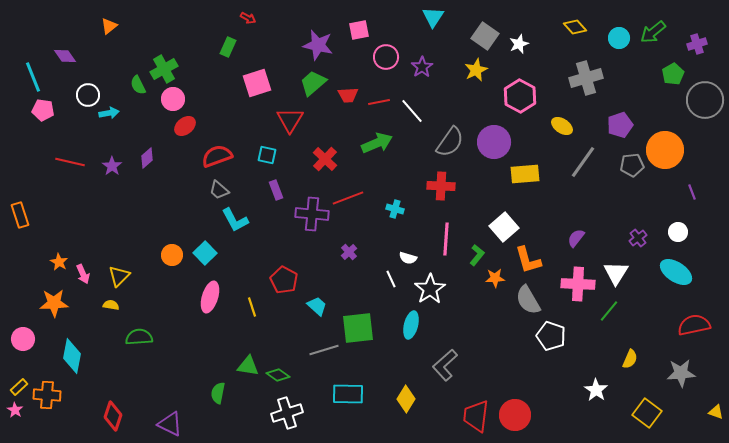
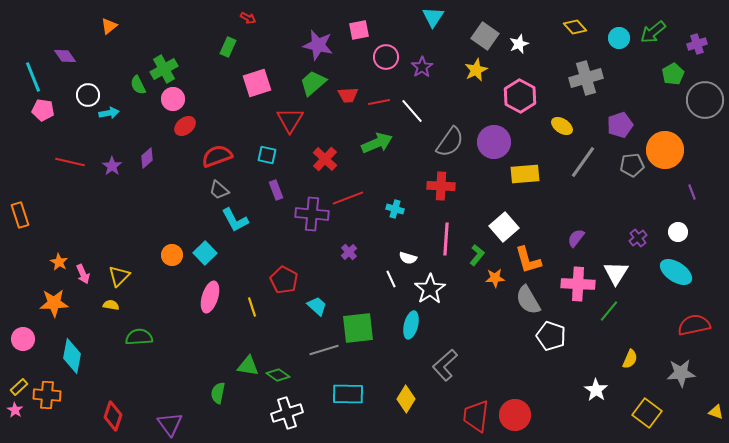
purple triangle at (170, 424): rotated 28 degrees clockwise
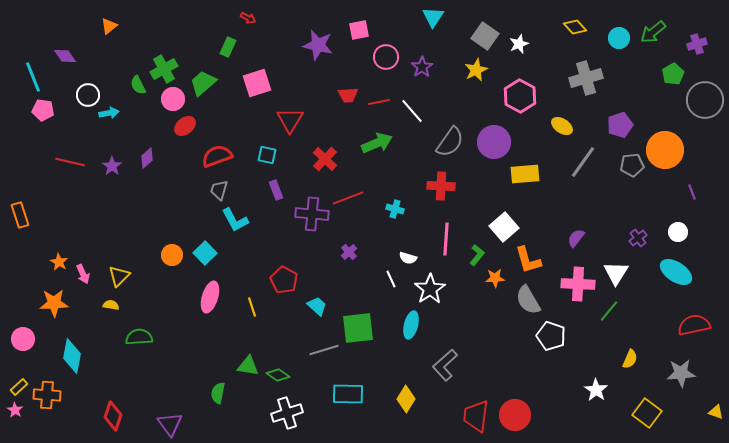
green trapezoid at (313, 83): moved 110 px left
gray trapezoid at (219, 190): rotated 65 degrees clockwise
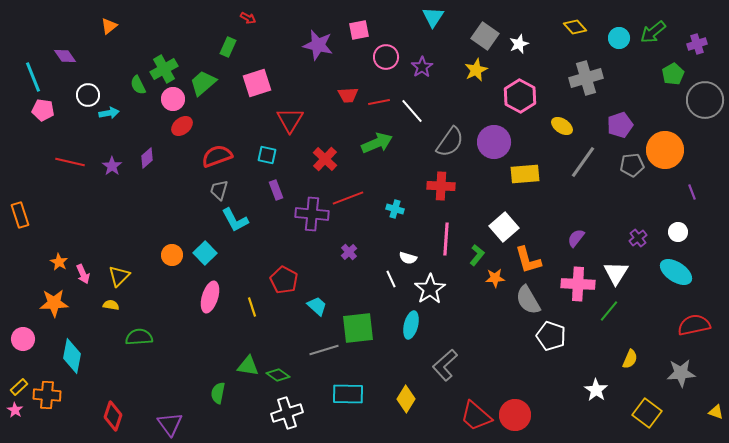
red ellipse at (185, 126): moved 3 px left
red trapezoid at (476, 416): rotated 56 degrees counterclockwise
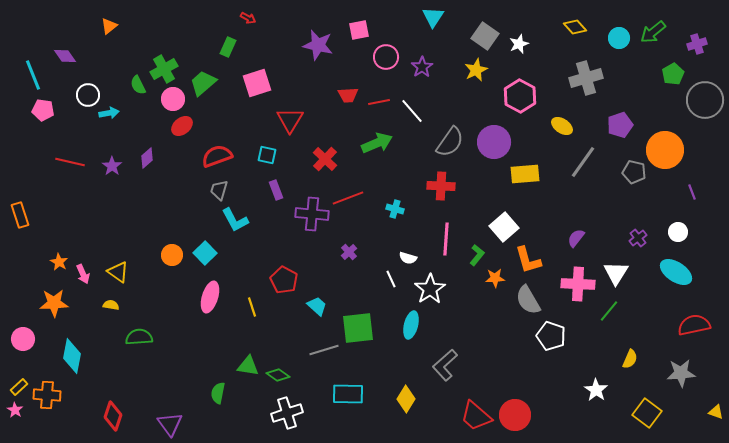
cyan line at (33, 77): moved 2 px up
gray pentagon at (632, 165): moved 2 px right, 7 px down; rotated 20 degrees clockwise
yellow triangle at (119, 276): moved 1 px left, 4 px up; rotated 40 degrees counterclockwise
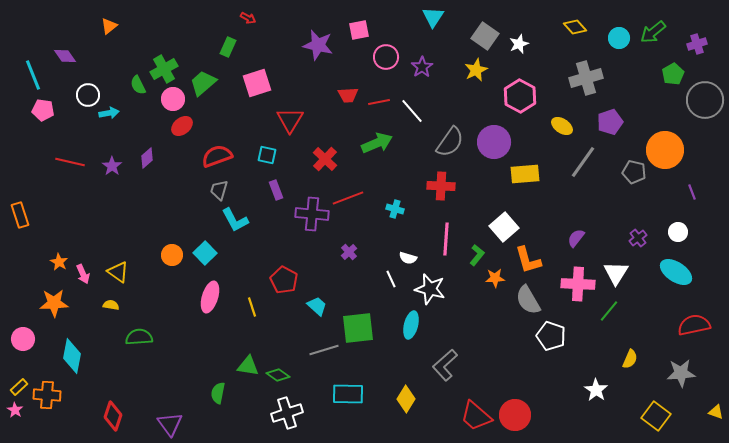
purple pentagon at (620, 125): moved 10 px left, 3 px up
white star at (430, 289): rotated 24 degrees counterclockwise
yellow square at (647, 413): moved 9 px right, 3 px down
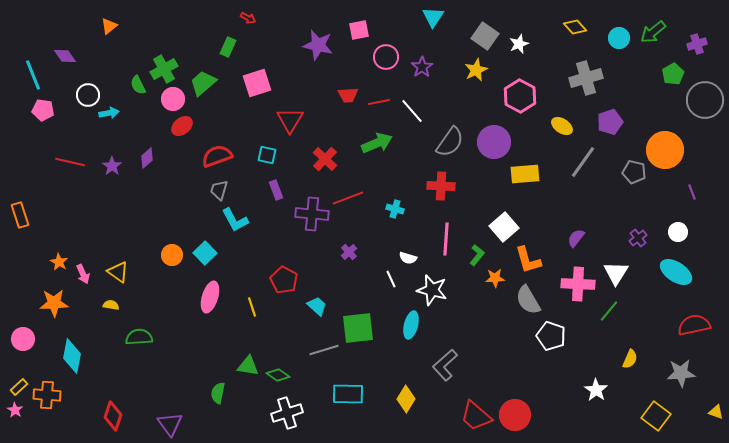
white star at (430, 289): moved 2 px right, 1 px down
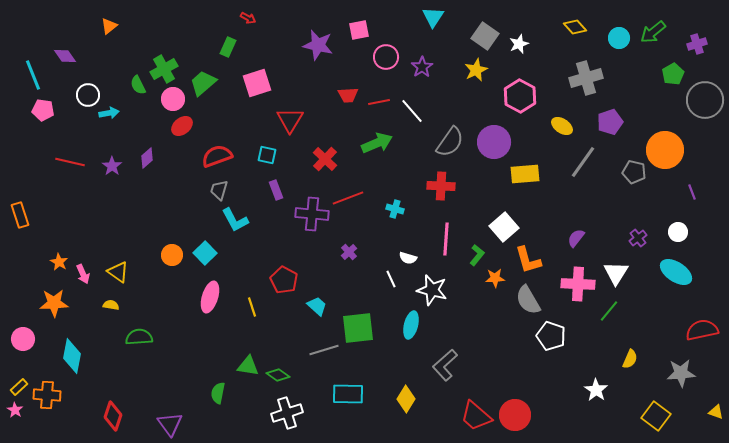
red semicircle at (694, 325): moved 8 px right, 5 px down
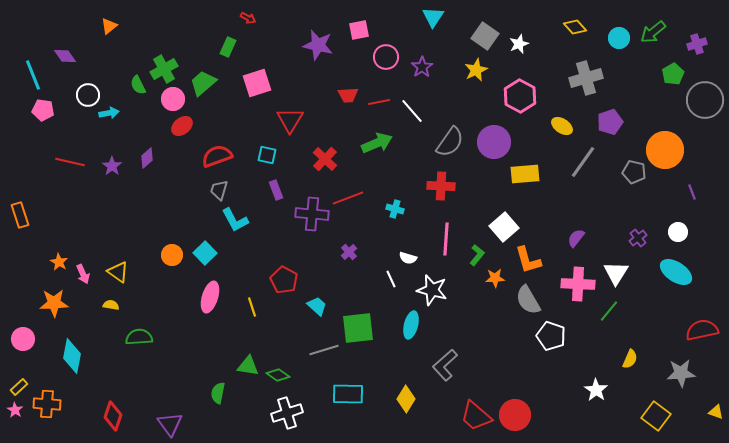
orange cross at (47, 395): moved 9 px down
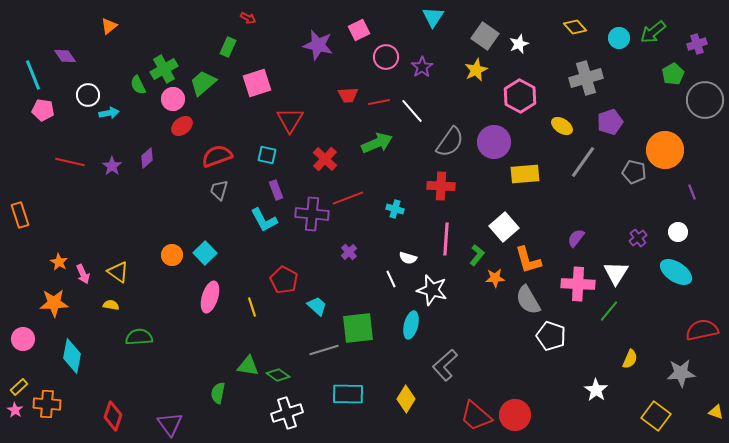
pink square at (359, 30): rotated 15 degrees counterclockwise
cyan L-shape at (235, 220): moved 29 px right
